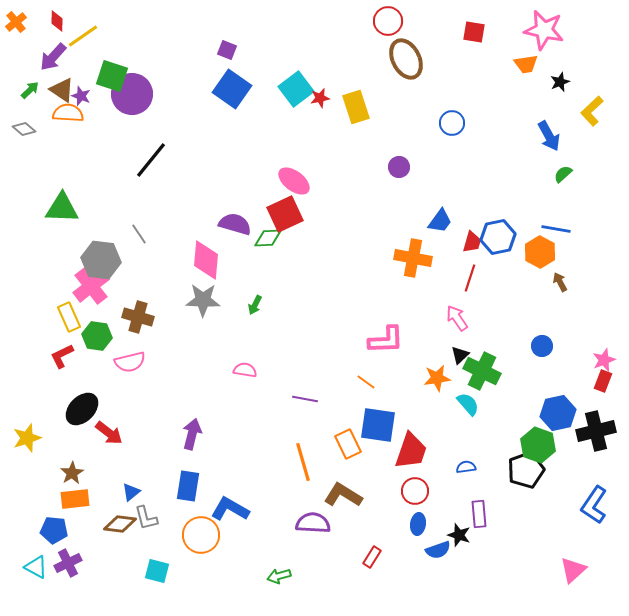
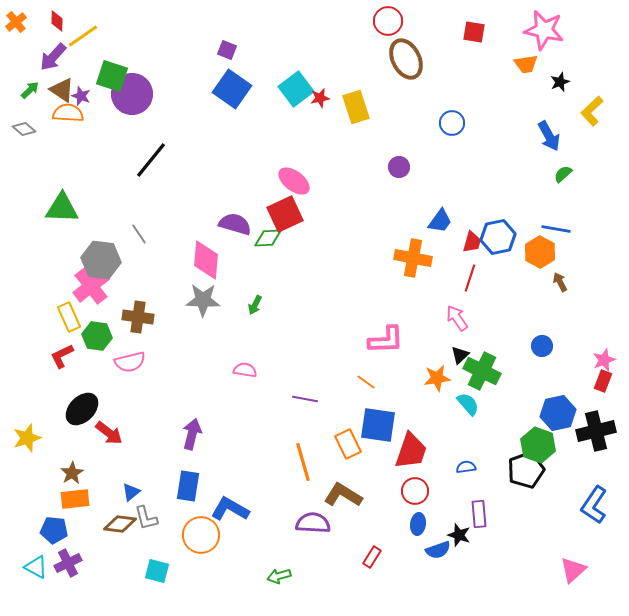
brown cross at (138, 317): rotated 8 degrees counterclockwise
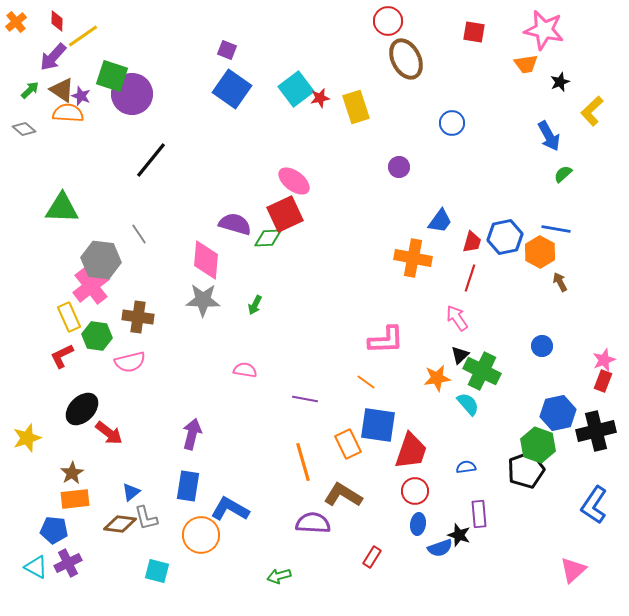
blue hexagon at (498, 237): moved 7 px right
blue semicircle at (438, 550): moved 2 px right, 2 px up
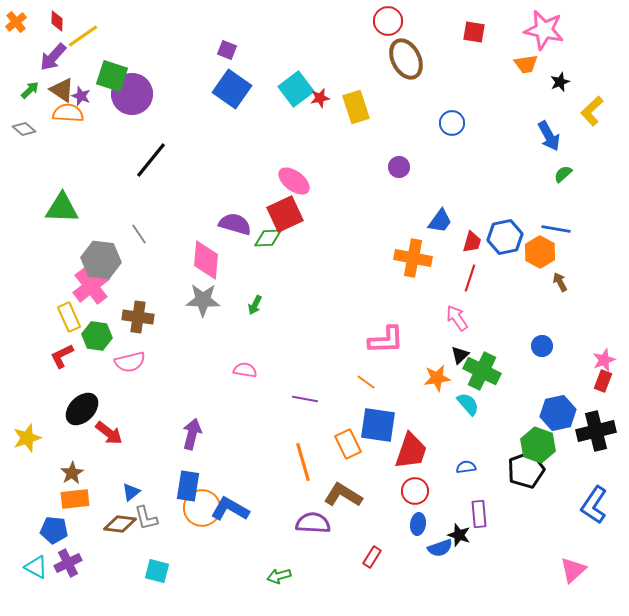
orange circle at (201, 535): moved 1 px right, 27 px up
